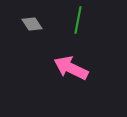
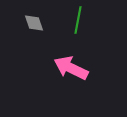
gray diamond: moved 2 px right, 1 px up; rotated 15 degrees clockwise
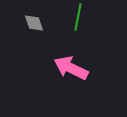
green line: moved 3 px up
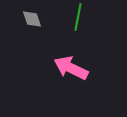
gray diamond: moved 2 px left, 4 px up
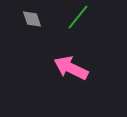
green line: rotated 28 degrees clockwise
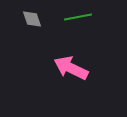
green line: rotated 40 degrees clockwise
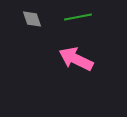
pink arrow: moved 5 px right, 9 px up
